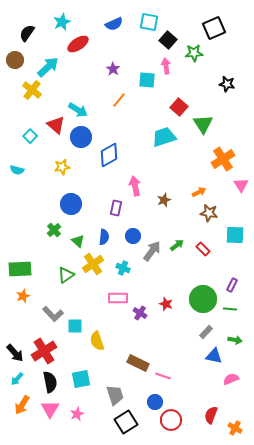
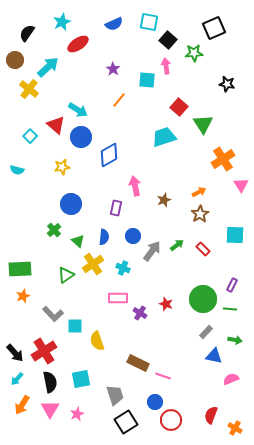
yellow cross at (32, 90): moved 3 px left, 1 px up
brown star at (209, 213): moved 9 px left, 1 px down; rotated 30 degrees clockwise
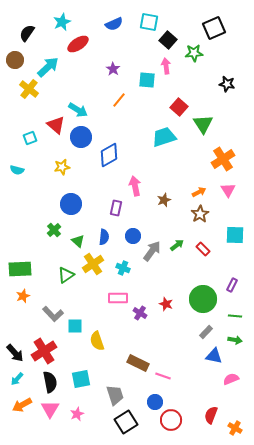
cyan square at (30, 136): moved 2 px down; rotated 24 degrees clockwise
pink triangle at (241, 185): moved 13 px left, 5 px down
green line at (230, 309): moved 5 px right, 7 px down
orange arrow at (22, 405): rotated 30 degrees clockwise
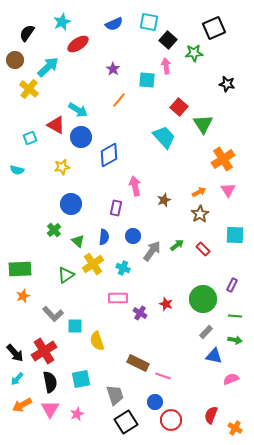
red triangle at (56, 125): rotated 12 degrees counterclockwise
cyan trapezoid at (164, 137): rotated 65 degrees clockwise
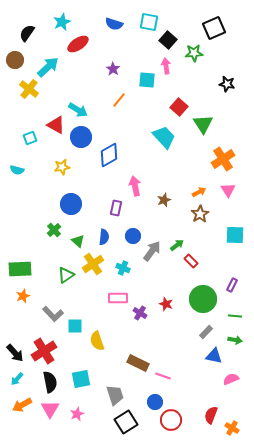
blue semicircle at (114, 24): rotated 42 degrees clockwise
red rectangle at (203, 249): moved 12 px left, 12 px down
orange cross at (235, 428): moved 3 px left
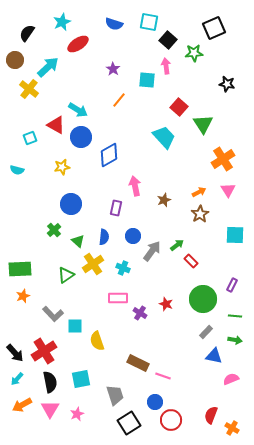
black square at (126, 422): moved 3 px right, 1 px down
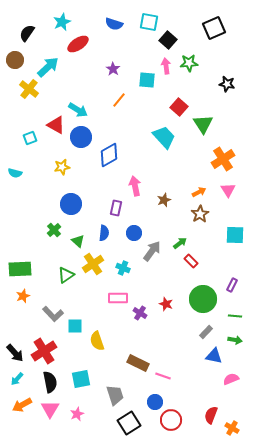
green star at (194, 53): moved 5 px left, 10 px down
cyan semicircle at (17, 170): moved 2 px left, 3 px down
blue circle at (133, 236): moved 1 px right, 3 px up
blue semicircle at (104, 237): moved 4 px up
green arrow at (177, 245): moved 3 px right, 2 px up
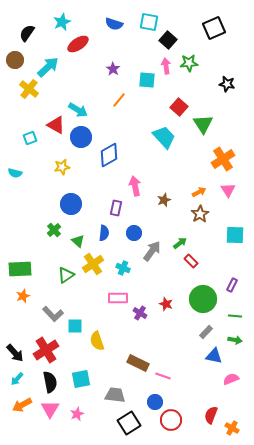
red cross at (44, 351): moved 2 px right, 1 px up
gray trapezoid at (115, 395): rotated 65 degrees counterclockwise
